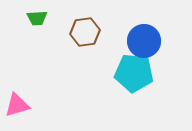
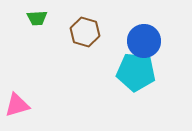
brown hexagon: rotated 24 degrees clockwise
cyan pentagon: moved 2 px right, 1 px up
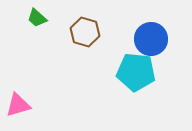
green trapezoid: rotated 45 degrees clockwise
blue circle: moved 7 px right, 2 px up
pink triangle: moved 1 px right
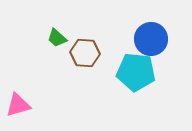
green trapezoid: moved 20 px right, 20 px down
brown hexagon: moved 21 px down; rotated 12 degrees counterclockwise
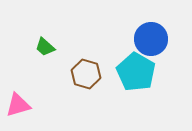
green trapezoid: moved 12 px left, 9 px down
brown hexagon: moved 1 px right, 21 px down; rotated 12 degrees clockwise
cyan pentagon: rotated 24 degrees clockwise
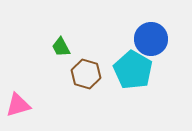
green trapezoid: moved 16 px right; rotated 20 degrees clockwise
cyan pentagon: moved 3 px left, 2 px up
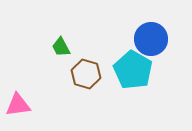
pink triangle: rotated 8 degrees clockwise
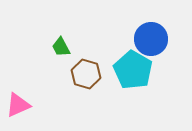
pink triangle: rotated 16 degrees counterclockwise
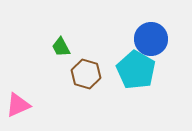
cyan pentagon: moved 3 px right
